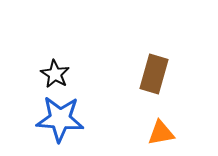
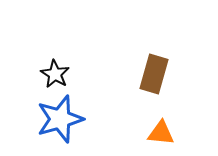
blue star: rotated 21 degrees counterclockwise
orange triangle: rotated 16 degrees clockwise
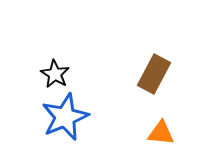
brown rectangle: rotated 12 degrees clockwise
blue star: moved 5 px right, 2 px up; rotated 6 degrees counterclockwise
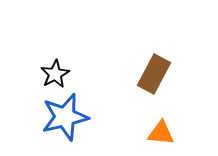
black star: rotated 12 degrees clockwise
blue star: rotated 9 degrees clockwise
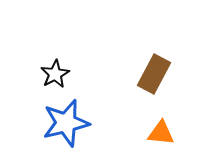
blue star: moved 1 px right, 6 px down
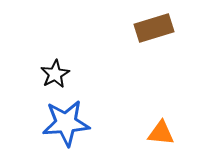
brown rectangle: moved 46 px up; rotated 45 degrees clockwise
blue star: rotated 9 degrees clockwise
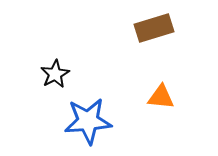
blue star: moved 22 px right, 2 px up
orange triangle: moved 36 px up
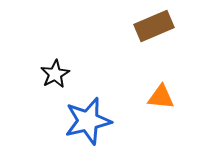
brown rectangle: moved 2 px up; rotated 6 degrees counterclockwise
blue star: rotated 9 degrees counterclockwise
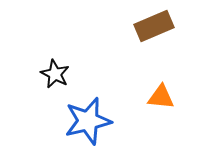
black star: rotated 16 degrees counterclockwise
